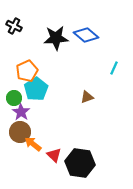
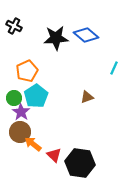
cyan pentagon: moved 7 px down
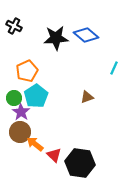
orange arrow: moved 2 px right
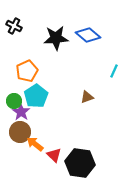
blue diamond: moved 2 px right
cyan line: moved 3 px down
green circle: moved 3 px down
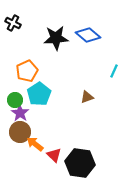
black cross: moved 1 px left, 3 px up
cyan pentagon: moved 3 px right, 2 px up
green circle: moved 1 px right, 1 px up
purple star: moved 1 px left, 1 px down
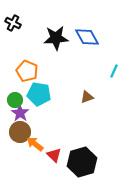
blue diamond: moved 1 px left, 2 px down; rotated 20 degrees clockwise
orange pentagon: rotated 25 degrees counterclockwise
cyan pentagon: rotated 30 degrees counterclockwise
black hexagon: moved 2 px right, 1 px up; rotated 24 degrees counterclockwise
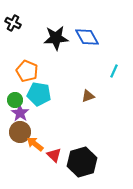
brown triangle: moved 1 px right, 1 px up
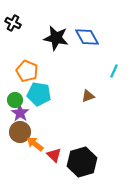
black star: rotated 15 degrees clockwise
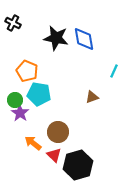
blue diamond: moved 3 px left, 2 px down; rotated 20 degrees clockwise
brown triangle: moved 4 px right, 1 px down
brown circle: moved 38 px right
orange arrow: moved 2 px left, 1 px up
black hexagon: moved 4 px left, 3 px down
